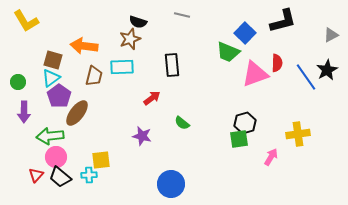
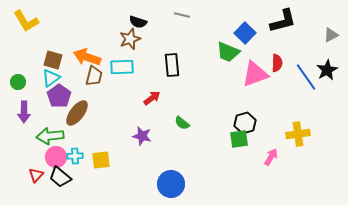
orange arrow: moved 3 px right, 11 px down; rotated 12 degrees clockwise
cyan cross: moved 14 px left, 19 px up
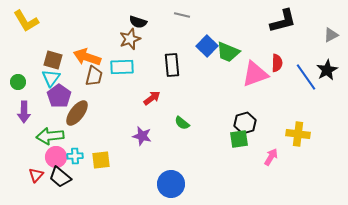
blue square: moved 38 px left, 13 px down
cyan triangle: rotated 18 degrees counterclockwise
yellow cross: rotated 15 degrees clockwise
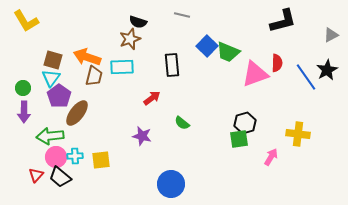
green circle: moved 5 px right, 6 px down
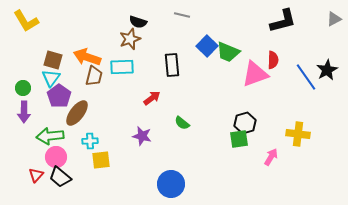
gray triangle: moved 3 px right, 16 px up
red semicircle: moved 4 px left, 3 px up
cyan cross: moved 15 px right, 15 px up
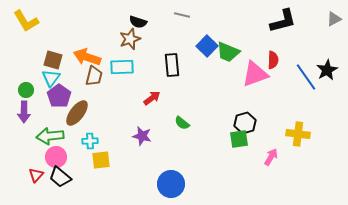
green circle: moved 3 px right, 2 px down
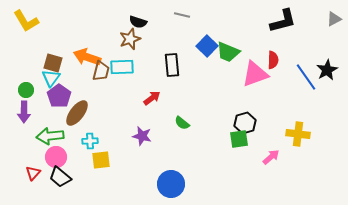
brown square: moved 3 px down
brown trapezoid: moved 7 px right, 5 px up
pink arrow: rotated 18 degrees clockwise
red triangle: moved 3 px left, 2 px up
